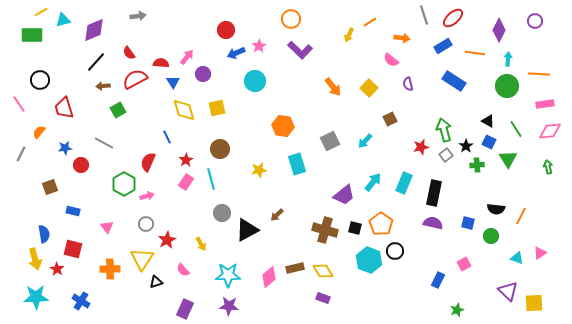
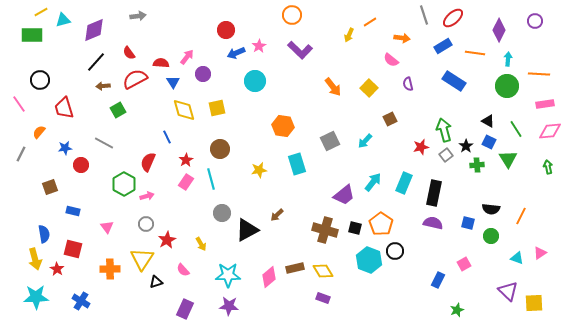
orange circle at (291, 19): moved 1 px right, 4 px up
black semicircle at (496, 209): moved 5 px left
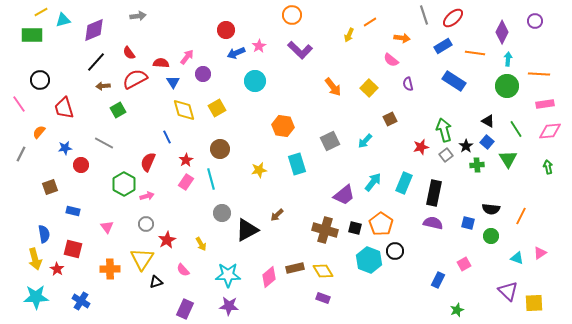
purple diamond at (499, 30): moved 3 px right, 2 px down
yellow square at (217, 108): rotated 18 degrees counterclockwise
blue square at (489, 142): moved 2 px left; rotated 16 degrees clockwise
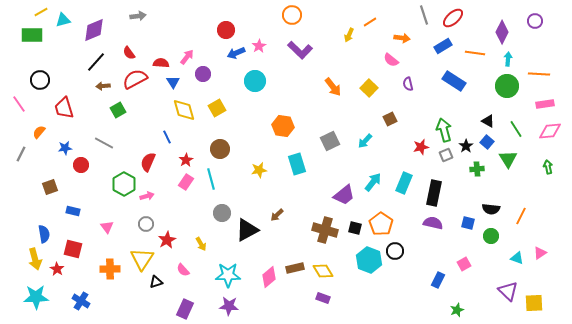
gray square at (446, 155): rotated 16 degrees clockwise
green cross at (477, 165): moved 4 px down
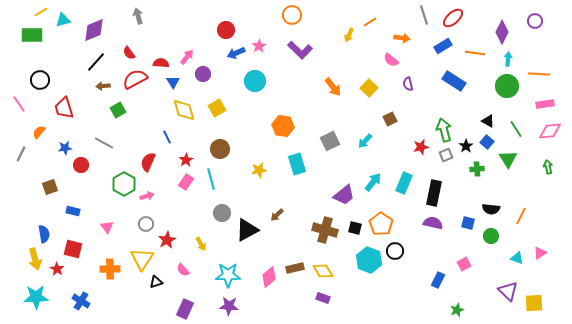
gray arrow at (138, 16): rotated 98 degrees counterclockwise
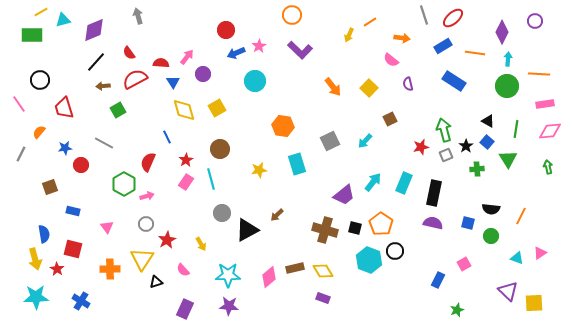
green line at (516, 129): rotated 42 degrees clockwise
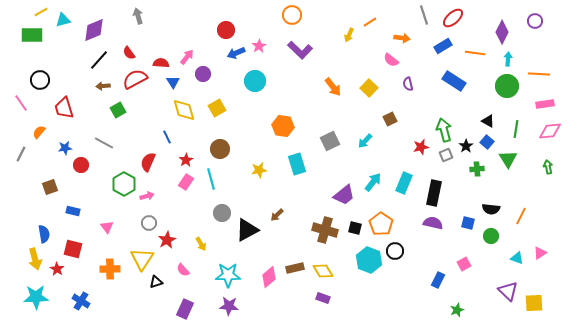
black line at (96, 62): moved 3 px right, 2 px up
pink line at (19, 104): moved 2 px right, 1 px up
gray circle at (146, 224): moved 3 px right, 1 px up
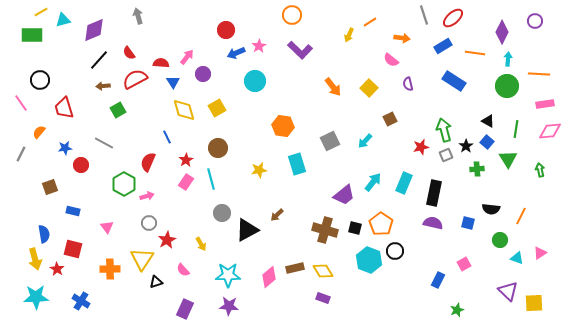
brown circle at (220, 149): moved 2 px left, 1 px up
green arrow at (548, 167): moved 8 px left, 3 px down
green circle at (491, 236): moved 9 px right, 4 px down
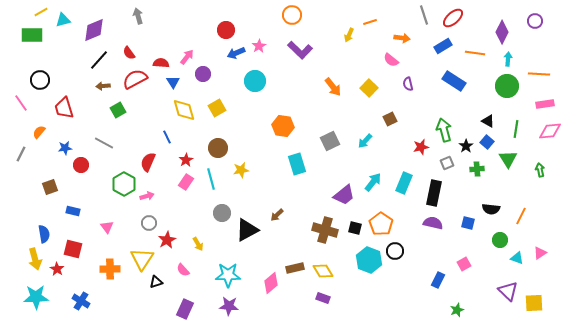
orange line at (370, 22): rotated 16 degrees clockwise
gray square at (446, 155): moved 1 px right, 8 px down
yellow star at (259, 170): moved 18 px left
yellow arrow at (201, 244): moved 3 px left
pink diamond at (269, 277): moved 2 px right, 6 px down
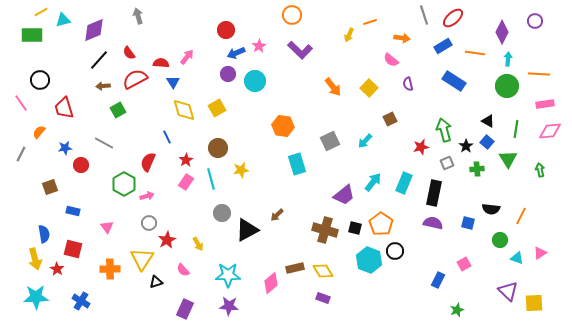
purple circle at (203, 74): moved 25 px right
